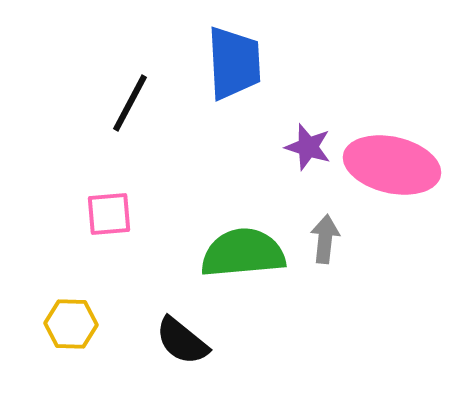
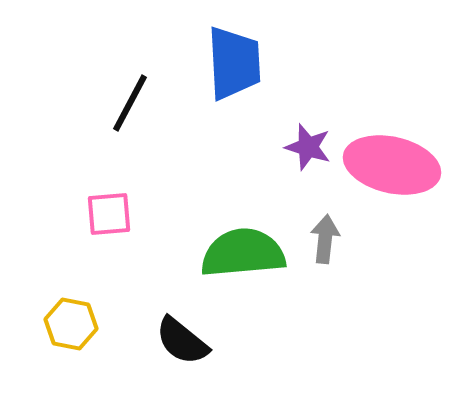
yellow hexagon: rotated 9 degrees clockwise
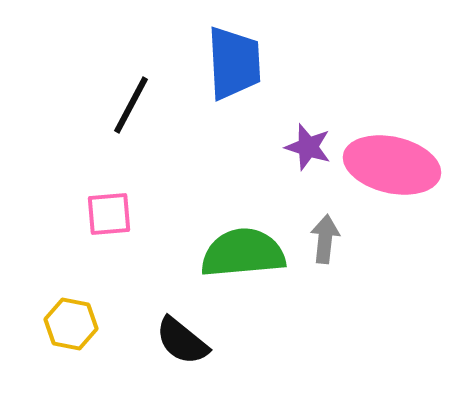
black line: moved 1 px right, 2 px down
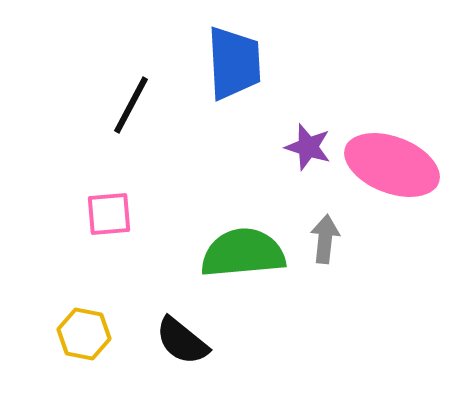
pink ellipse: rotated 8 degrees clockwise
yellow hexagon: moved 13 px right, 10 px down
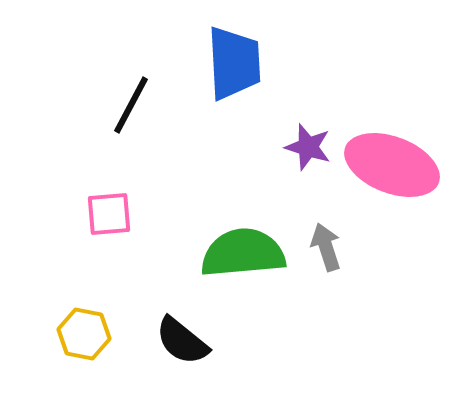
gray arrow: moved 1 px right, 8 px down; rotated 24 degrees counterclockwise
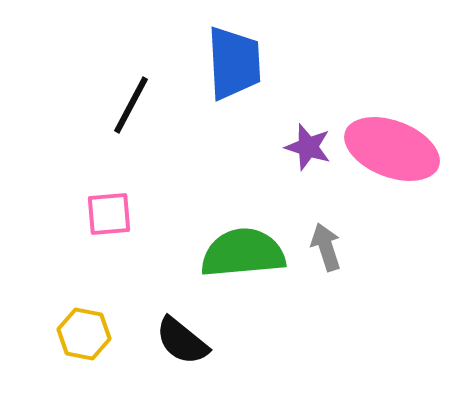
pink ellipse: moved 16 px up
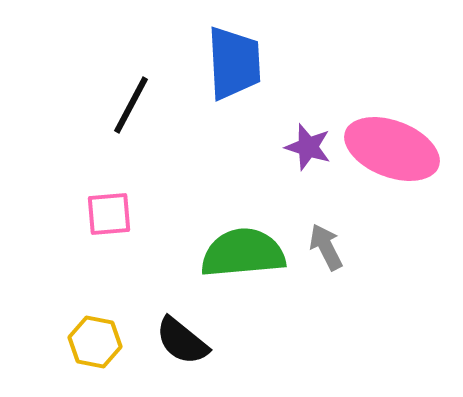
gray arrow: rotated 9 degrees counterclockwise
yellow hexagon: moved 11 px right, 8 px down
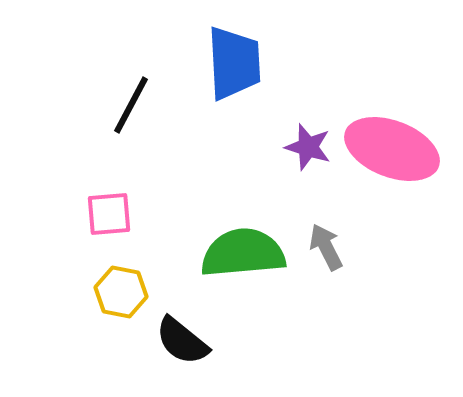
yellow hexagon: moved 26 px right, 50 px up
